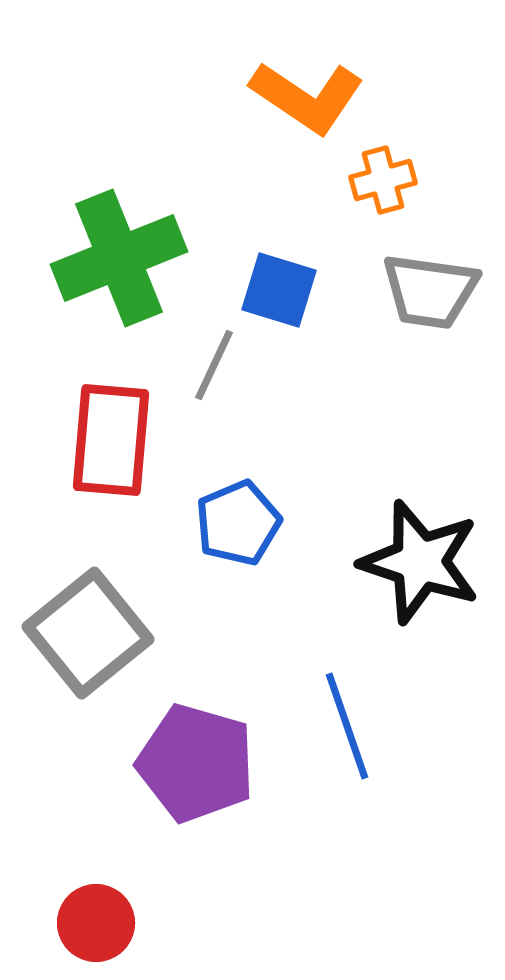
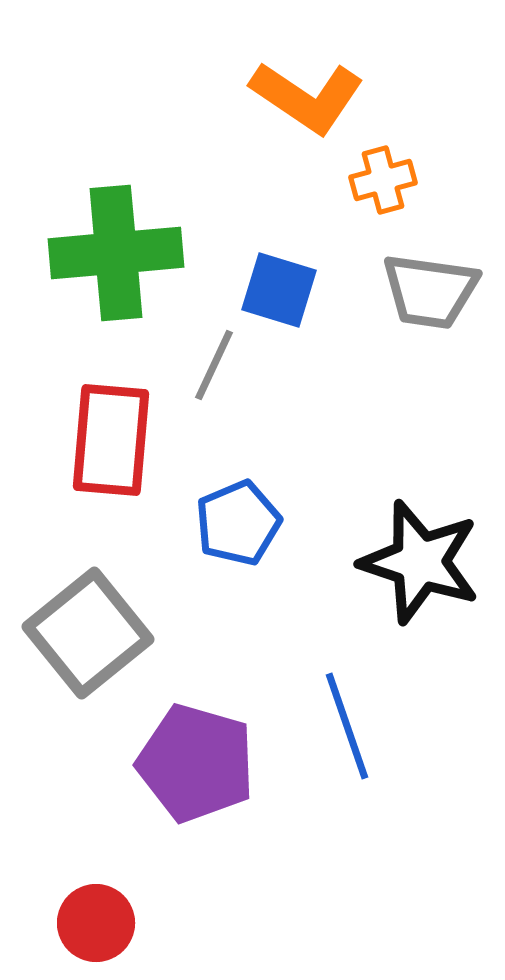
green cross: moved 3 px left, 5 px up; rotated 17 degrees clockwise
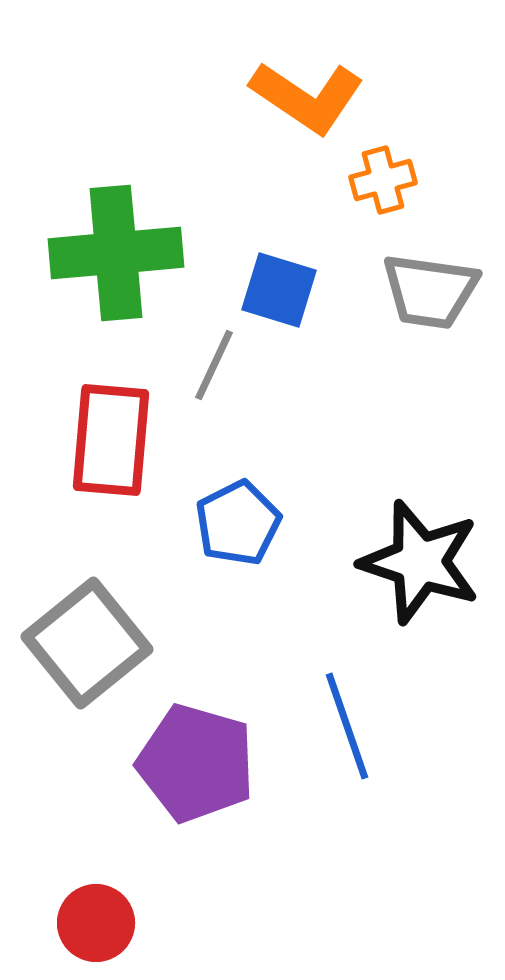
blue pentagon: rotated 4 degrees counterclockwise
gray square: moved 1 px left, 10 px down
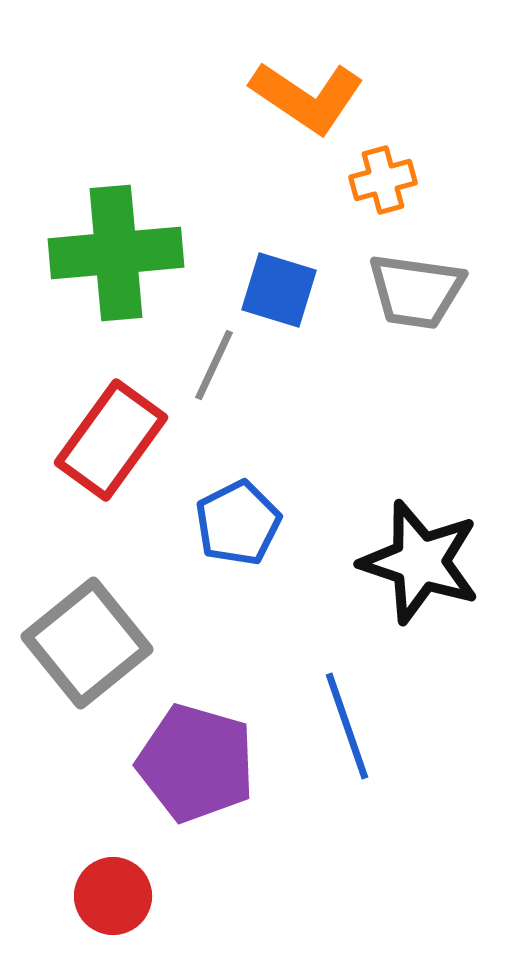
gray trapezoid: moved 14 px left
red rectangle: rotated 31 degrees clockwise
red circle: moved 17 px right, 27 px up
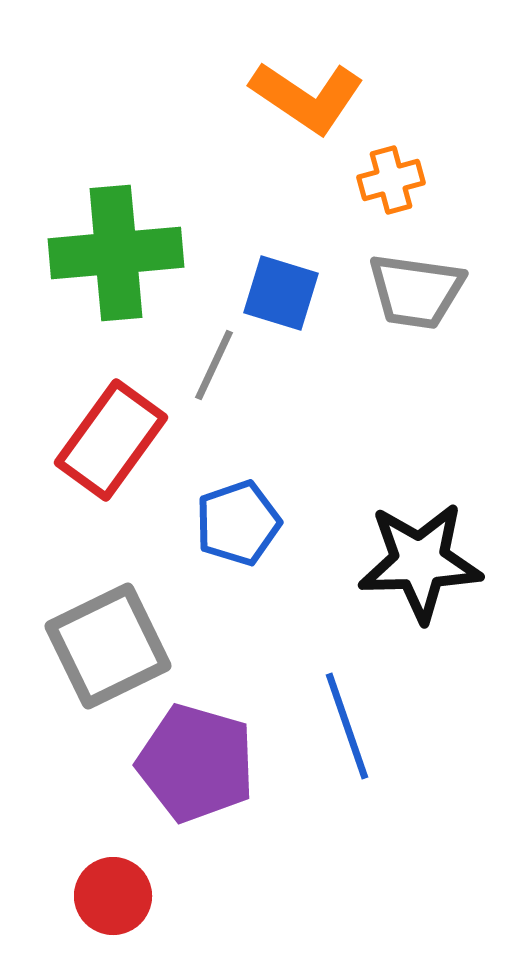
orange cross: moved 8 px right
blue square: moved 2 px right, 3 px down
blue pentagon: rotated 8 degrees clockwise
black star: rotated 20 degrees counterclockwise
gray square: moved 21 px right, 3 px down; rotated 13 degrees clockwise
